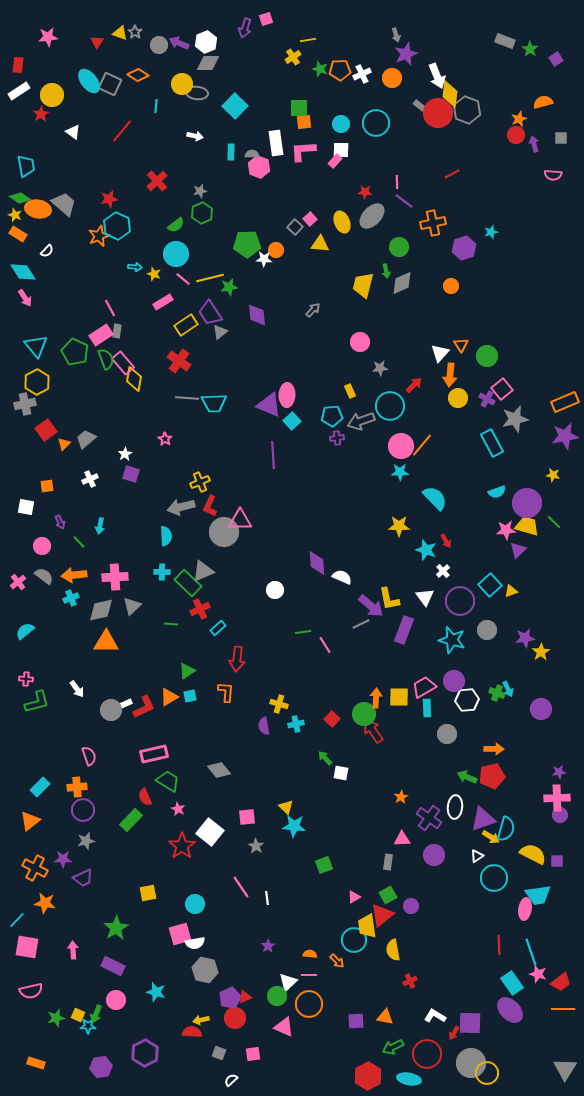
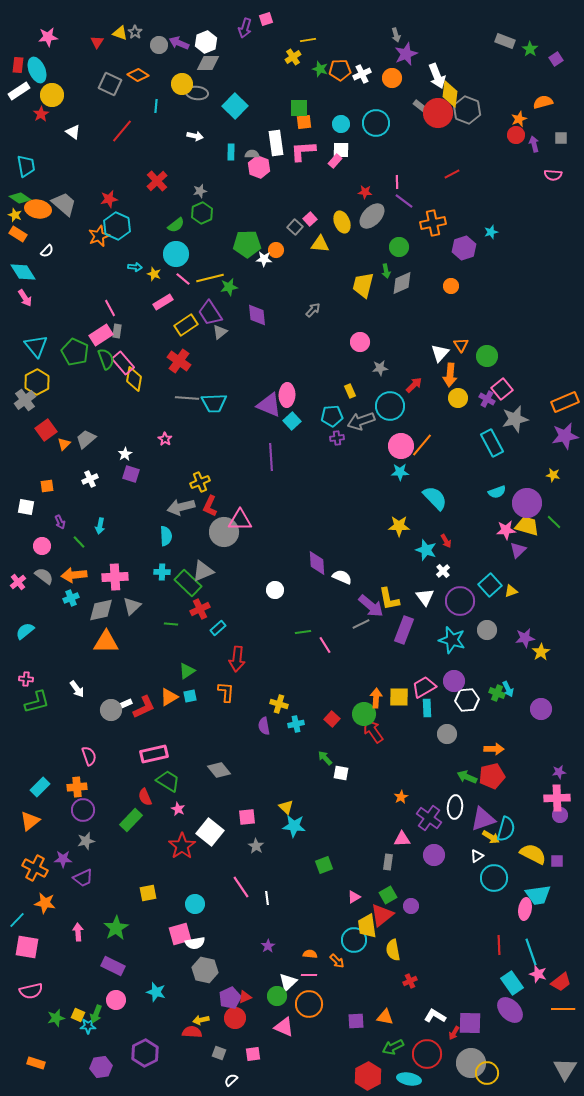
cyan ellipse at (89, 81): moved 52 px left, 11 px up; rotated 15 degrees clockwise
gray cross at (25, 404): moved 4 px up; rotated 25 degrees counterclockwise
purple line at (273, 455): moved 2 px left, 2 px down
pink arrow at (73, 950): moved 5 px right, 18 px up
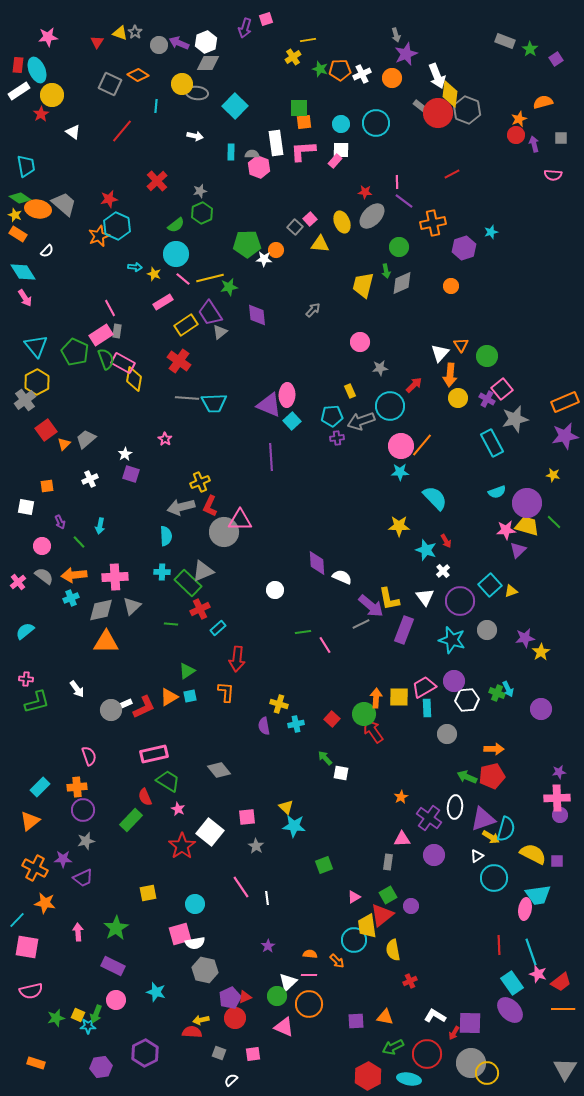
pink rectangle at (123, 363): rotated 20 degrees counterclockwise
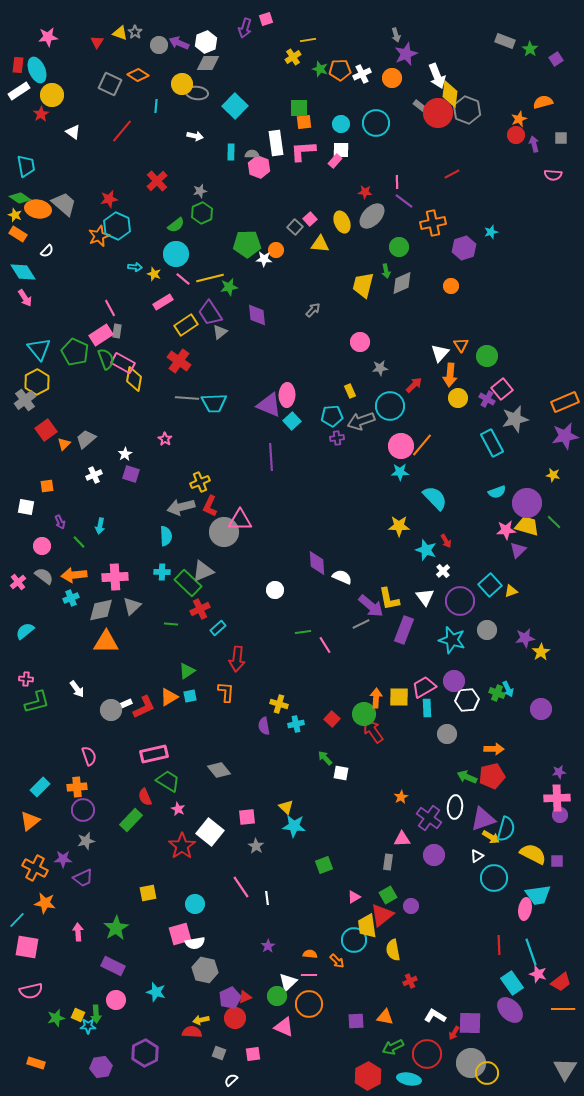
cyan triangle at (36, 346): moved 3 px right, 3 px down
white cross at (90, 479): moved 4 px right, 4 px up
green arrow at (96, 1014): rotated 24 degrees counterclockwise
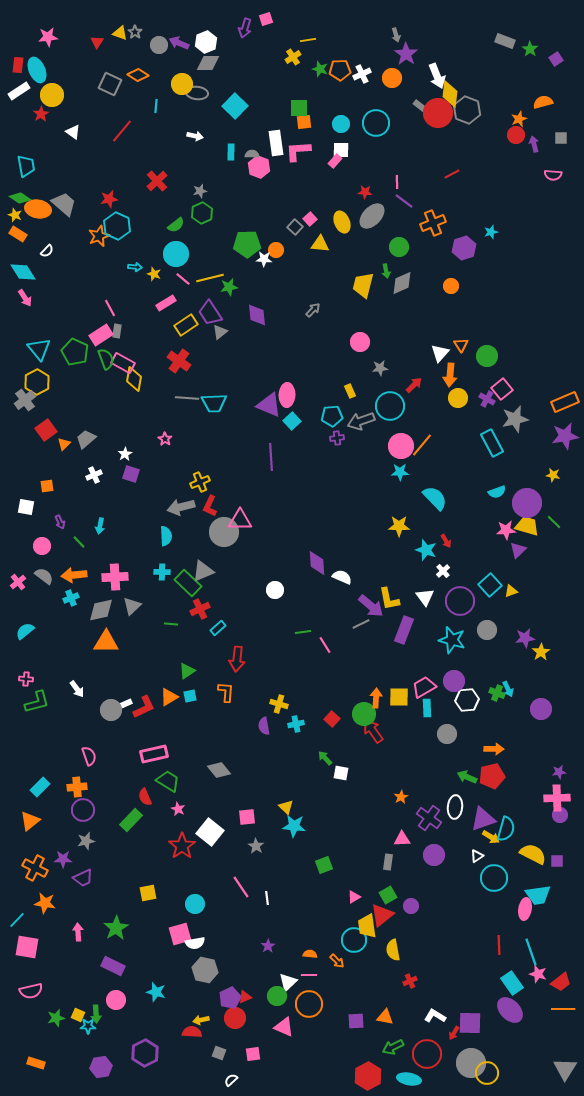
purple star at (406, 54): rotated 15 degrees counterclockwise
pink L-shape at (303, 151): moved 5 px left
orange cross at (433, 223): rotated 10 degrees counterclockwise
pink rectangle at (163, 302): moved 3 px right, 1 px down
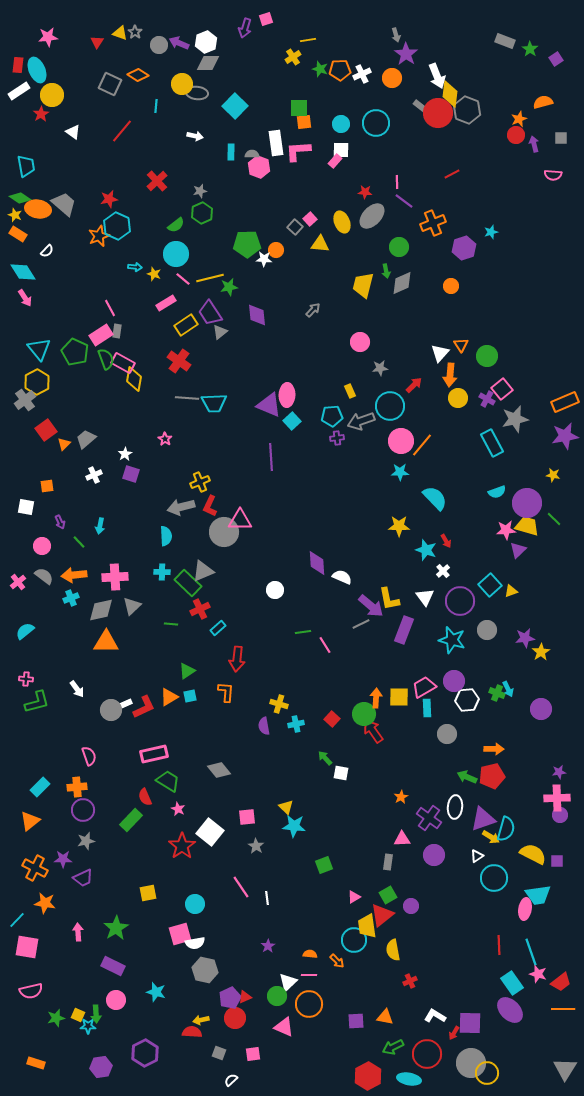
pink circle at (401, 446): moved 5 px up
green line at (554, 522): moved 3 px up
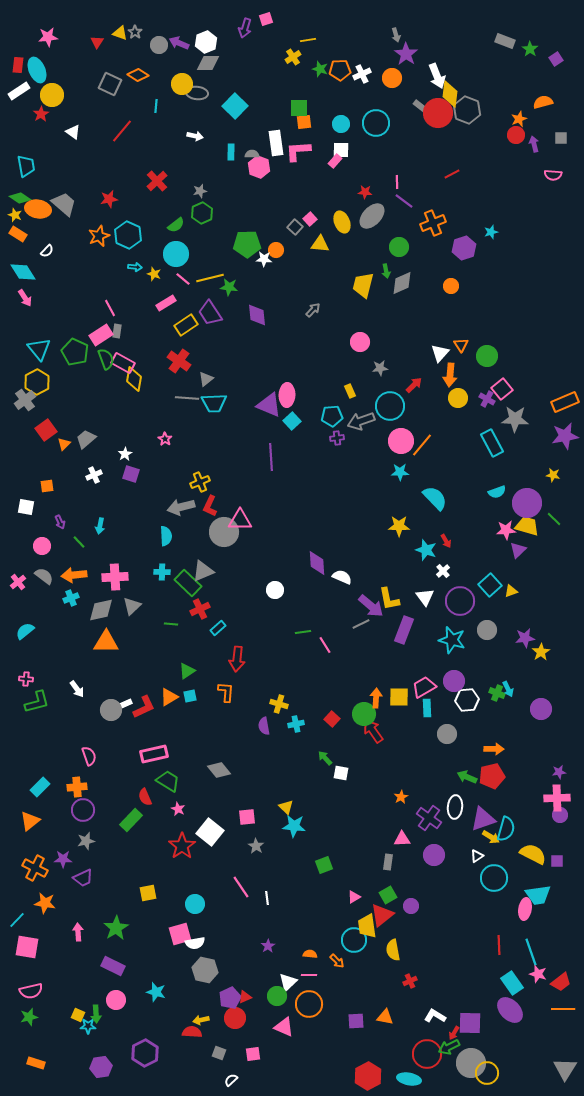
cyan hexagon at (117, 226): moved 11 px right, 9 px down
green star at (229, 287): rotated 18 degrees clockwise
gray triangle at (220, 332): moved 14 px left, 47 px down
gray star at (515, 419): rotated 16 degrees clockwise
green star at (56, 1018): moved 27 px left, 1 px up
green arrow at (393, 1047): moved 56 px right
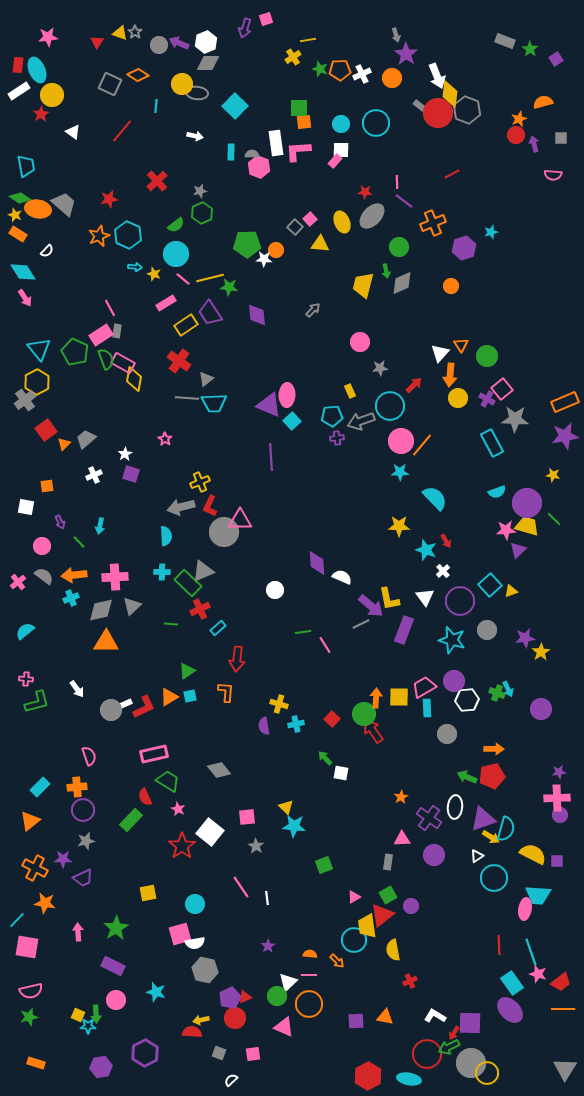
cyan trapezoid at (538, 895): rotated 12 degrees clockwise
